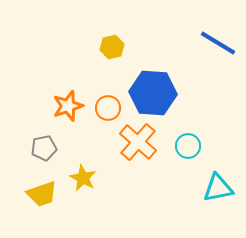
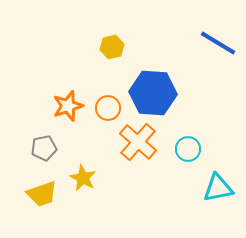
cyan circle: moved 3 px down
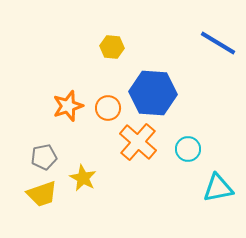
yellow hexagon: rotated 20 degrees clockwise
gray pentagon: moved 9 px down
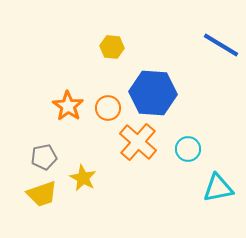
blue line: moved 3 px right, 2 px down
orange star: rotated 20 degrees counterclockwise
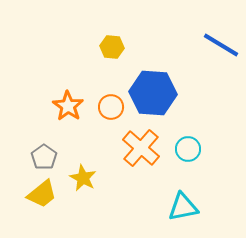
orange circle: moved 3 px right, 1 px up
orange cross: moved 3 px right, 6 px down
gray pentagon: rotated 25 degrees counterclockwise
cyan triangle: moved 35 px left, 19 px down
yellow trapezoid: rotated 20 degrees counterclockwise
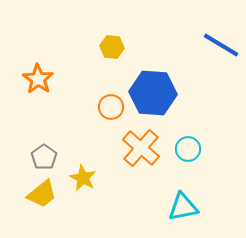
orange star: moved 30 px left, 27 px up
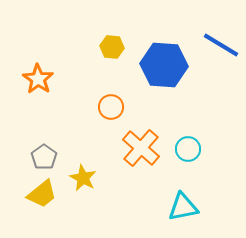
blue hexagon: moved 11 px right, 28 px up
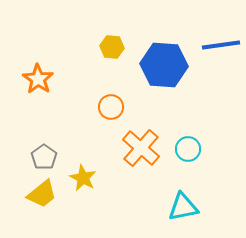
blue line: rotated 39 degrees counterclockwise
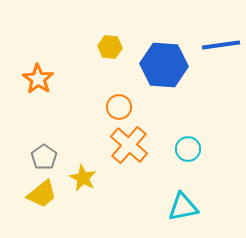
yellow hexagon: moved 2 px left
orange circle: moved 8 px right
orange cross: moved 12 px left, 3 px up
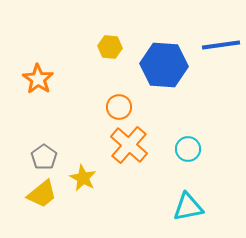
cyan triangle: moved 5 px right
